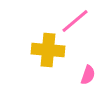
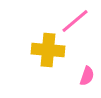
pink semicircle: moved 1 px left, 1 px down
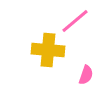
pink semicircle: moved 1 px left, 1 px up
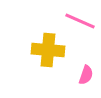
pink line: moved 5 px right; rotated 64 degrees clockwise
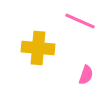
yellow cross: moved 10 px left, 2 px up
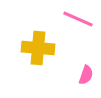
pink line: moved 2 px left, 2 px up
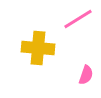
pink line: rotated 56 degrees counterclockwise
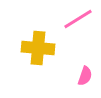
pink semicircle: moved 1 px left, 1 px down
